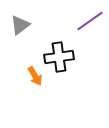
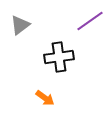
orange arrow: moved 10 px right, 22 px down; rotated 24 degrees counterclockwise
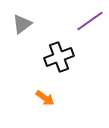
gray triangle: moved 2 px right, 1 px up
black cross: rotated 12 degrees counterclockwise
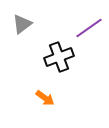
purple line: moved 1 px left, 7 px down
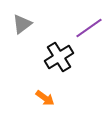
black cross: rotated 12 degrees counterclockwise
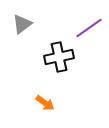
black cross: rotated 20 degrees clockwise
orange arrow: moved 5 px down
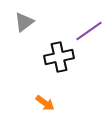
gray triangle: moved 2 px right, 2 px up
purple line: moved 3 px down
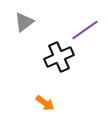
purple line: moved 4 px left, 1 px up
black cross: rotated 12 degrees counterclockwise
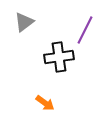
purple line: rotated 28 degrees counterclockwise
black cross: rotated 16 degrees clockwise
